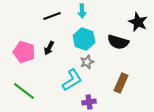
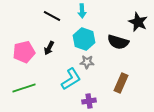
black line: rotated 48 degrees clockwise
pink pentagon: rotated 30 degrees counterclockwise
gray star: rotated 24 degrees clockwise
cyan L-shape: moved 1 px left, 1 px up
green line: moved 3 px up; rotated 55 degrees counterclockwise
purple cross: moved 1 px up
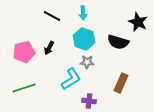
cyan arrow: moved 1 px right, 2 px down
purple cross: rotated 16 degrees clockwise
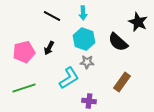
black semicircle: rotated 25 degrees clockwise
cyan L-shape: moved 2 px left, 1 px up
brown rectangle: moved 1 px right, 1 px up; rotated 12 degrees clockwise
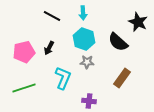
cyan L-shape: moved 6 px left; rotated 35 degrees counterclockwise
brown rectangle: moved 4 px up
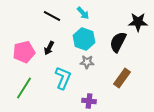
cyan arrow: rotated 40 degrees counterclockwise
black star: rotated 24 degrees counterclockwise
black semicircle: rotated 75 degrees clockwise
green line: rotated 40 degrees counterclockwise
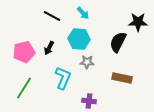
cyan hexagon: moved 5 px left; rotated 15 degrees counterclockwise
brown rectangle: rotated 66 degrees clockwise
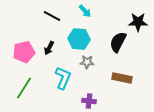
cyan arrow: moved 2 px right, 2 px up
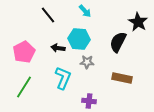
black line: moved 4 px left, 1 px up; rotated 24 degrees clockwise
black star: rotated 30 degrees clockwise
black arrow: moved 9 px right; rotated 72 degrees clockwise
pink pentagon: rotated 15 degrees counterclockwise
green line: moved 1 px up
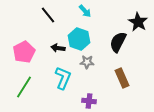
cyan hexagon: rotated 15 degrees clockwise
brown rectangle: rotated 54 degrees clockwise
